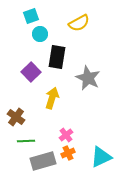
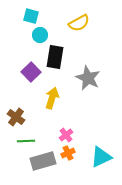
cyan square: rotated 35 degrees clockwise
cyan circle: moved 1 px down
black rectangle: moved 2 px left
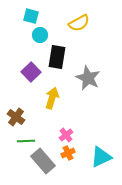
black rectangle: moved 2 px right
gray rectangle: rotated 65 degrees clockwise
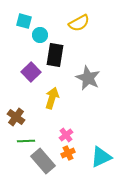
cyan square: moved 7 px left, 5 px down
black rectangle: moved 2 px left, 2 px up
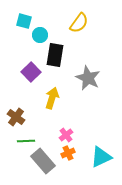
yellow semicircle: rotated 25 degrees counterclockwise
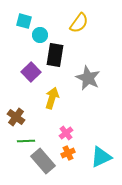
pink cross: moved 2 px up
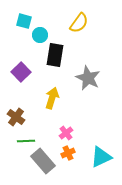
purple square: moved 10 px left
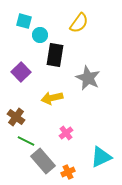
yellow arrow: rotated 120 degrees counterclockwise
green line: rotated 30 degrees clockwise
orange cross: moved 19 px down
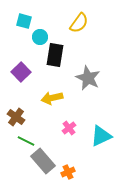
cyan circle: moved 2 px down
pink cross: moved 3 px right, 5 px up
cyan triangle: moved 21 px up
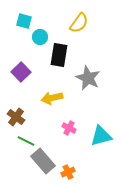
black rectangle: moved 4 px right
pink cross: rotated 24 degrees counterclockwise
cyan triangle: rotated 10 degrees clockwise
